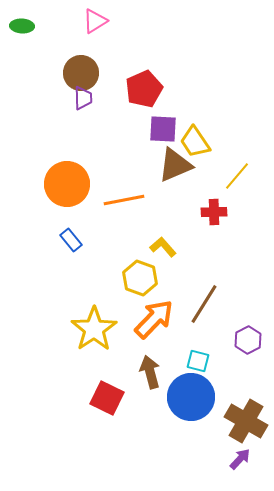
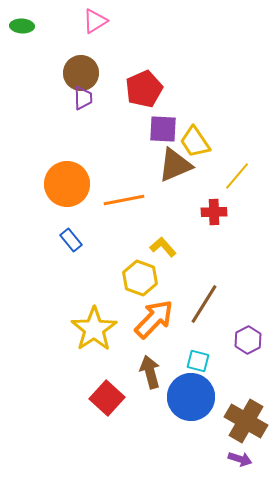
red square: rotated 16 degrees clockwise
purple arrow: rotated 65 degrees clockwise
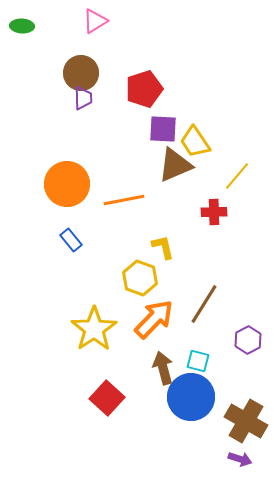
red pentagon: rotated 6 degrees clockwise
yellow L-shape: rotated 28 degrees clockwise
brown arrow: moved 13 px right, 4 px up
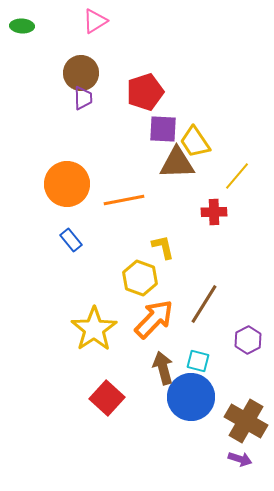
red pentagon: moved 1 px right, 3 px down
brown triangle: moved 2 px right, 2 px up; rotated 21 degrees clockwise
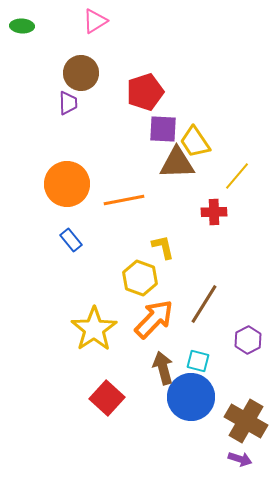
purple trapezoid: moved 15 px left, 5 px down
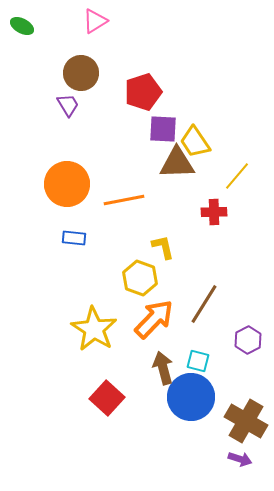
green ellipse: rotated 25 degrees clockwise
red pentagon: moved 2 px left
purple trapezoid: moved 2 px down; rotated 30 degrees counterclockwise
blue rectangle: moved 3 px right, 2 px up; rotated 45 degrees counterclockwise
yellow star: rotated 6 degrees counterclockwise
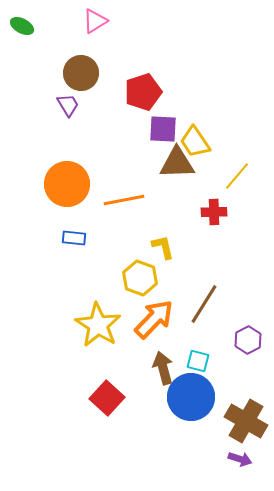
yellow star: moved 4 px right, 4 px up
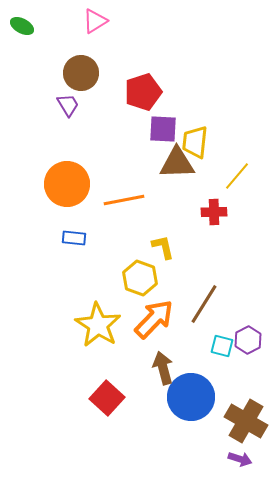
yellow trapezoid: rotated 40 degrees clockwise
cyan square: moved 24 px right, 15 px up
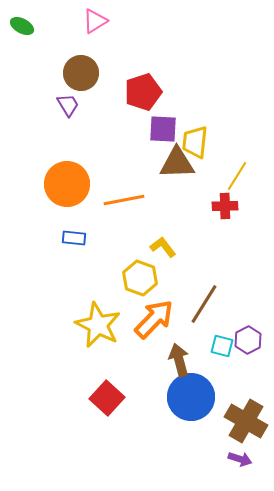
yellow line: rotated 8 degrees counterclockwise
red cross: moved 11 px right, 6 px up
yellow L-shape: rotated 24 degrees counterclockwise
yellow star: rotated 6 degrees counterclockwise
brown arrow: moved 16 px right, 8 px up
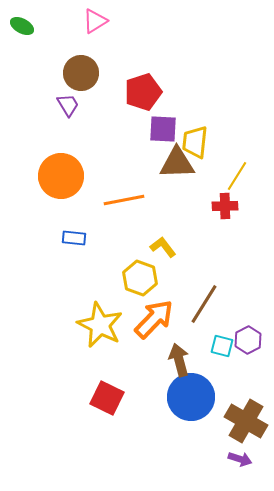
orange circle: moved 6 px left, 8 px up
yellow star: moved 2 px right
red square: rotated 16 degrees counterclockwise
